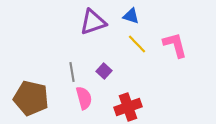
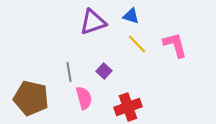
gray line: moved 3 px left
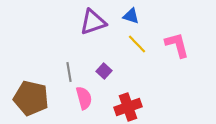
pink L-shape: moved 2 px right
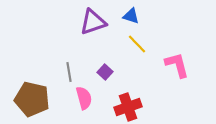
pink L-shape: moved 20 px down
purple square: moved 1 px right, 1 px down
brown pentagon: moved 1 px right, 1 px down
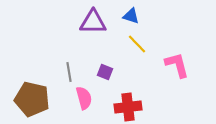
purple triangle: rotated 20 degrees clockwise
purple square: rotated 21 degrees counterclockwise
red cross: rotated 12 degrees clockwise
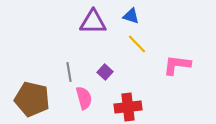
pink L-shape: rotated 68 degrees counterclockwise
purple square: rotated 21 degrees clockwise
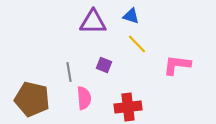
purple square: moved 1 px left, 7 px up; rotated 21 degrees counterclockwise
pink semicircle: rotated 10 degrees clockwise
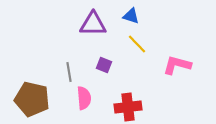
purple triangle: moved 2 px down
pink L-shape: rotated 8 degrees clockwise
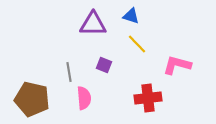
red cross: moved 20 px right, 9 px up
